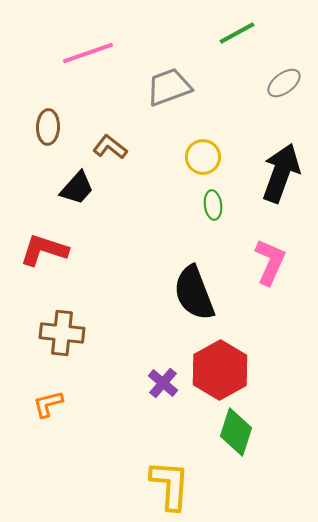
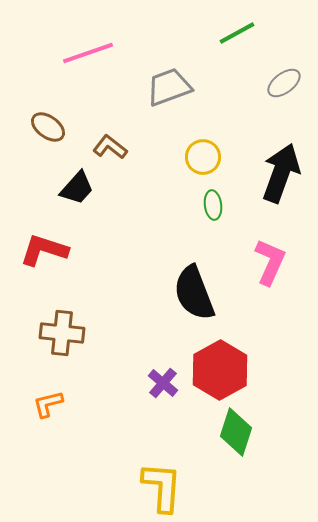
brown ellipse: rotated 56 degrees counterclockwise
yellow L-shape: moved 8 px left, 2 px down
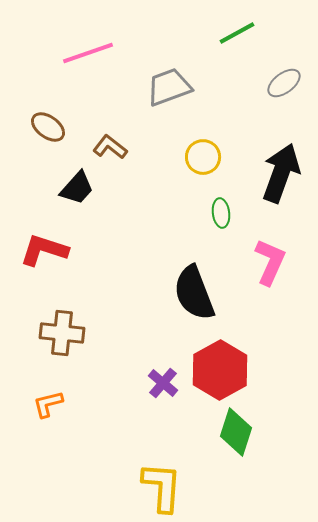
green ellipse: moved 8 px right, 8 px down
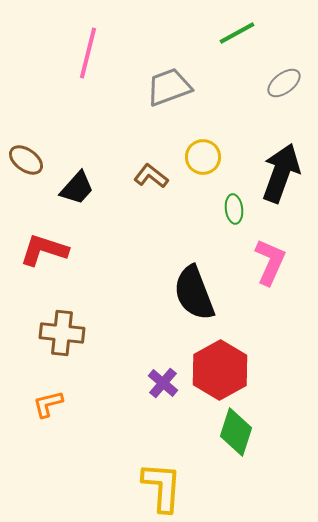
pink line: rotated 57 degrees counterclockwise
brown ellipse: moved 22 px left, 33 px down
brown L-shape: moved 41 px right, 29 px down
green ellipse: moved 13 px right, 4 px up
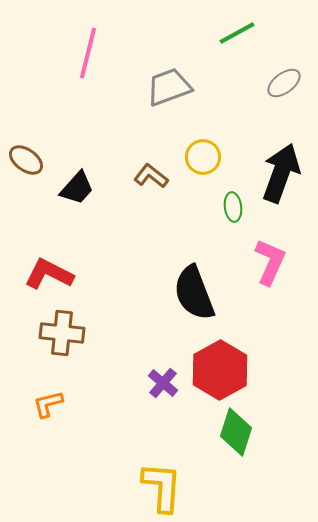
green ellipse: moved 1 px left, 2 px up
red L-shape: moved 5 px right, 24 px down; rotated 9 degrees clockwise
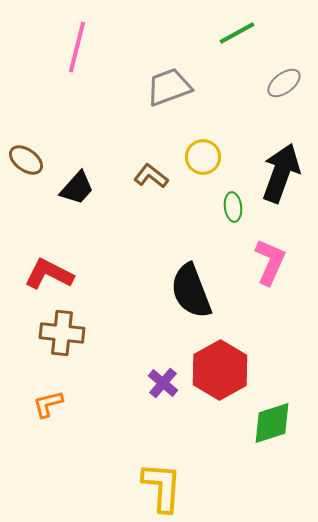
pink line: moved 11 px left, 6 px up
black semicircle: moved 3 px left, 2 px up
green diamond: moved 36 px right, 9 px up; rotated 54 degrees clockwise
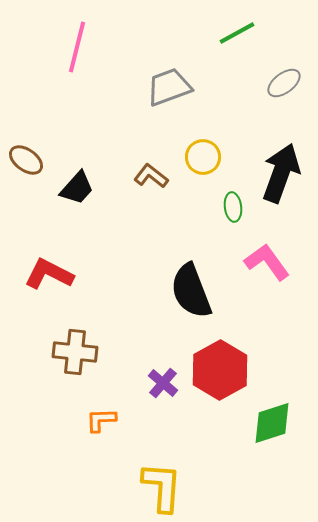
pink L-shape: moved 3 px left; rotated 60 degrees counterclockwise
brown cross: moved 13 px right, 19 px down
orange L-shape: moved 53 px right, 16 px down; rotated 12 degrees clockwise
